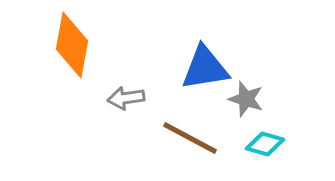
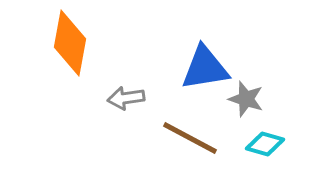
orange diamond: moved 2 px left, 2 px up
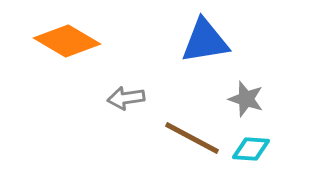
orange diamond: moved 3 px left, 2 px up; rotated 70 degrees counterclockwise
blue triangle: moved 27 px up
brown line: moved 2 px right
cyan diamond: moved 14 px left, 5 px down; rotated 12 degrees counterclockwise
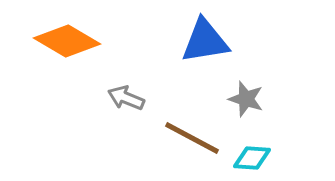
gray arrow: rotated 30 degrees clockwise
cyan diamond: moved 1 px right, 9 px down
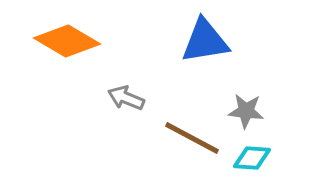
gray star: moved 12 px down; rotated 12 degrees counterclockwise
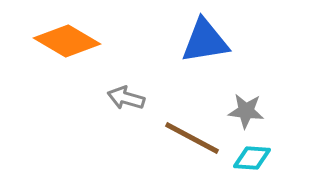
gray arrow: rotated 6 degrees counterclockwise
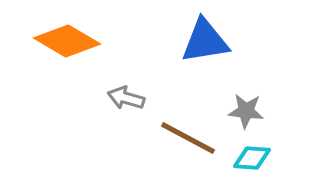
brown line: moved 4 px left
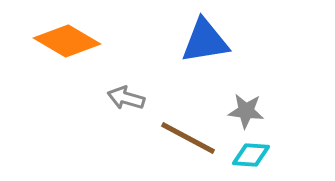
cyan diamond: moved 1 px left, 3 px up
